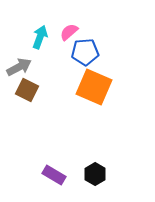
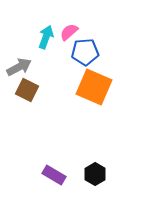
cyan arrow: moved 6 px right
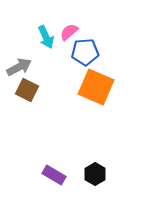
cyan arrow: rotated 135 degrees clockwise
orange square: moved 2 px right
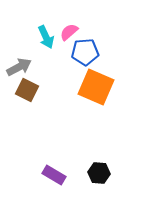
black hexagon: moved 4 px right, 1 px up; rotated 25 degrees counterclockwise
